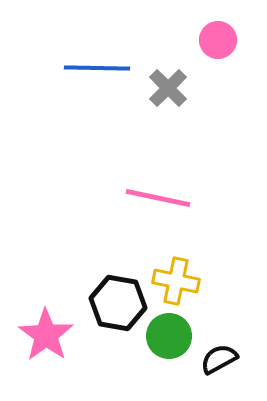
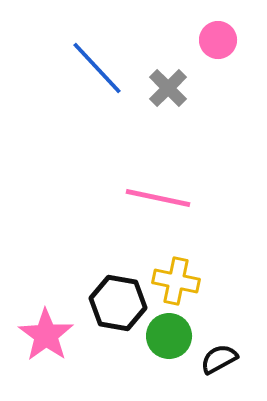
blue line: rotated 46 degrees clockwise
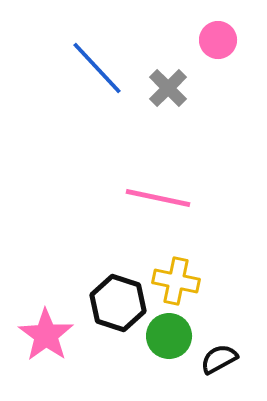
black hexagon: rotated 8 degrees clockwise
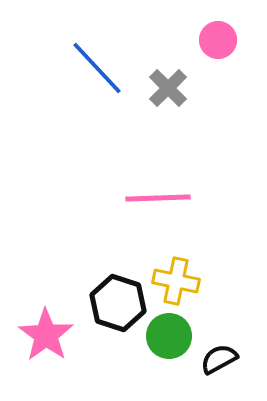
pink line: rotated 14 degrees counterclockwise
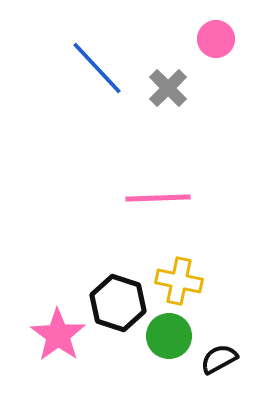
pink circle: moved 2 px left, 1 px up
yellow cross: moved 3 px right
pink star: moved 12 px right
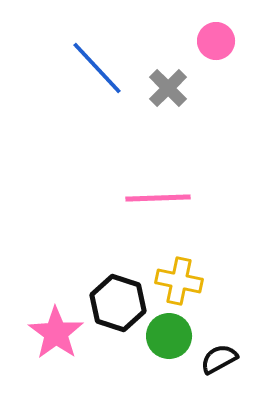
pink circle: moved 2 px down
pink star: moved 2 px left, 2 px up
